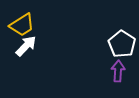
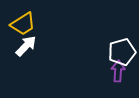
yellow trapezoid: moved 1 px right, 1 px up
white pentagon: moved 8 px down; rotated 24 degrees clockwise
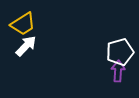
white pentagon: moved 2 px left
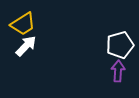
white pentagon: moved 7 px up
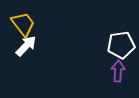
yellow trapezoid: rotated 96 degrees counterclockwise
white pentagon: moved 1 px right; rotated 8 degrees clockwise
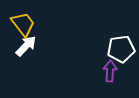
white pentagon: moved 4 px down
purple arrow: moved 8 px left
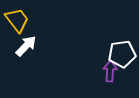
yellow trapezoid: moved 6 px left, 4 px up
white pentagon: moved 1 px right, 5 px down
